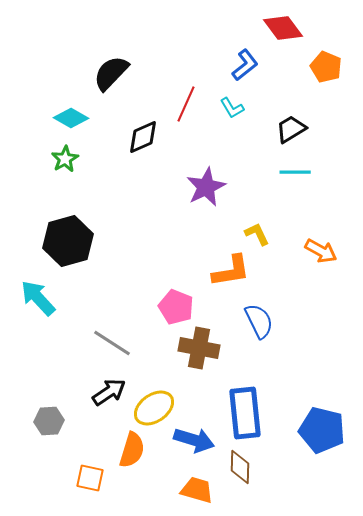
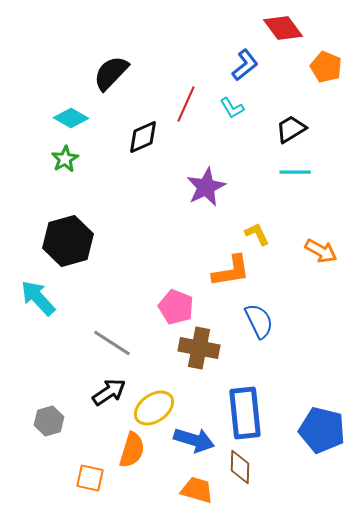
gray hexagon: rotated 12 degrees counterclockwise
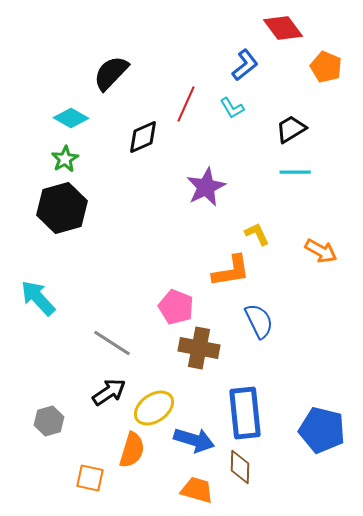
black hexagon: moved 6 px left, 33 px up
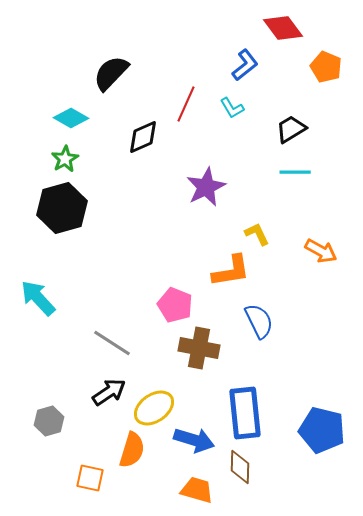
pink pentagon: moved 1 px left, 2 px up
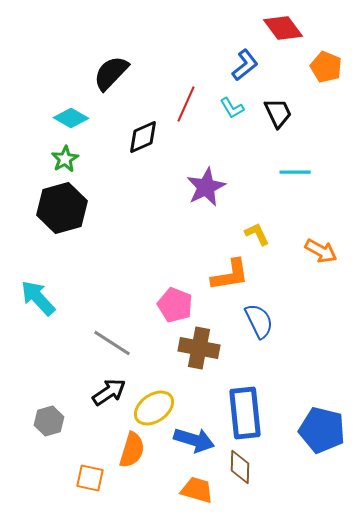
black trapezoid: moved 13 px left, 16 px up; rotated 96 degrees clockwise
orange L-shape: moved 1 px left, 4 px down
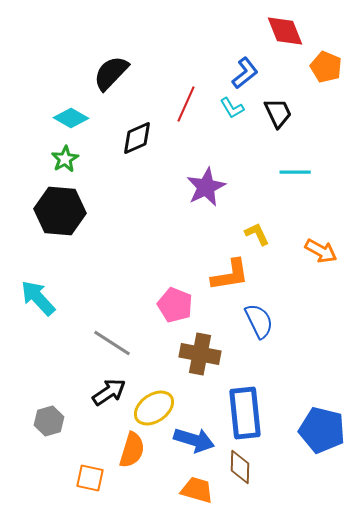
red diamond: moved 2 px right, 3 px down; rotated 15 degrees clockwise
blue L-shape: moved 8 px down
black diamond: moved 6 px left, 1 px down
black hexagon: moved 2 px left, 3 px down; rotated 21 degrees clockwise
brown cross: moved 1 px right, 6 px down
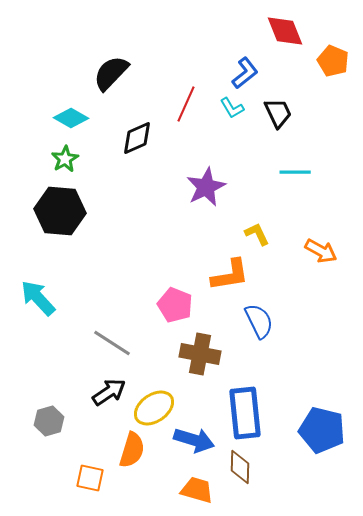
orange pentagon: moved 7 px right, 6 px up
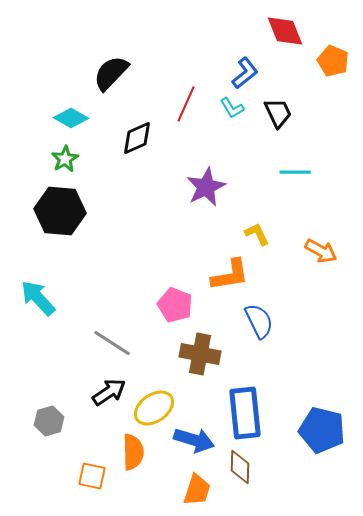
orange semicircle: moved 1 px right, 2 px down; rotated 18 degrees counterclockwise
orange square: moved 2 px right, 2 px up
orange trapezoid: rotated 92 degrees clockwise
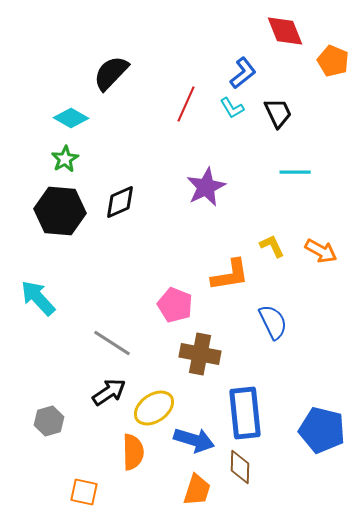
blue L-shape: moved 2 px left
black diamond: moved 17 px left, 64 px down
yellow L-shape: moved 15 px right, 12 px down
blue semicircle: moved 14 px right, 1 px down
orange square: moved 8 px left, 16 px down
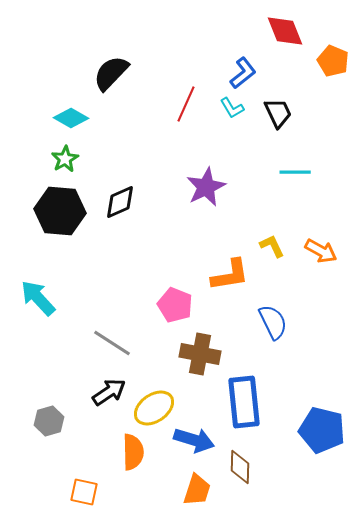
blue rectangle: moved 1 px left, 11 px up
